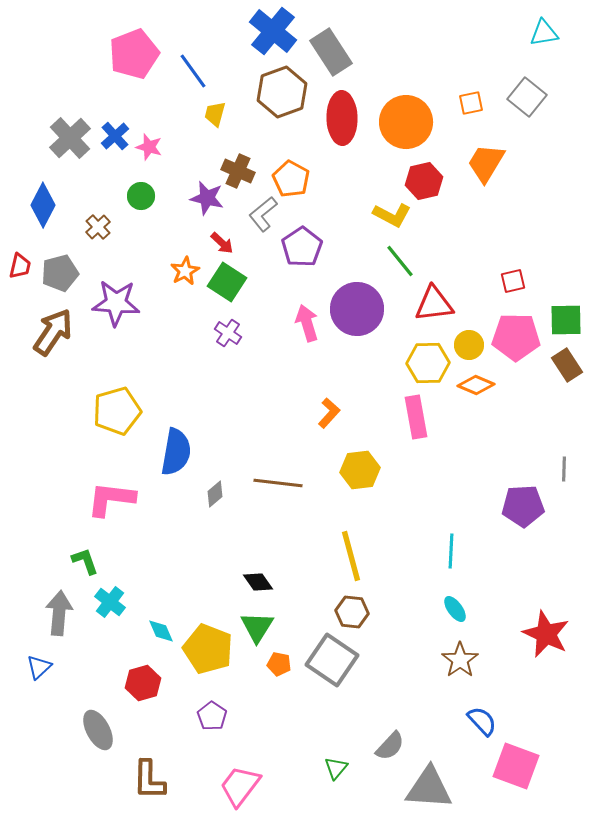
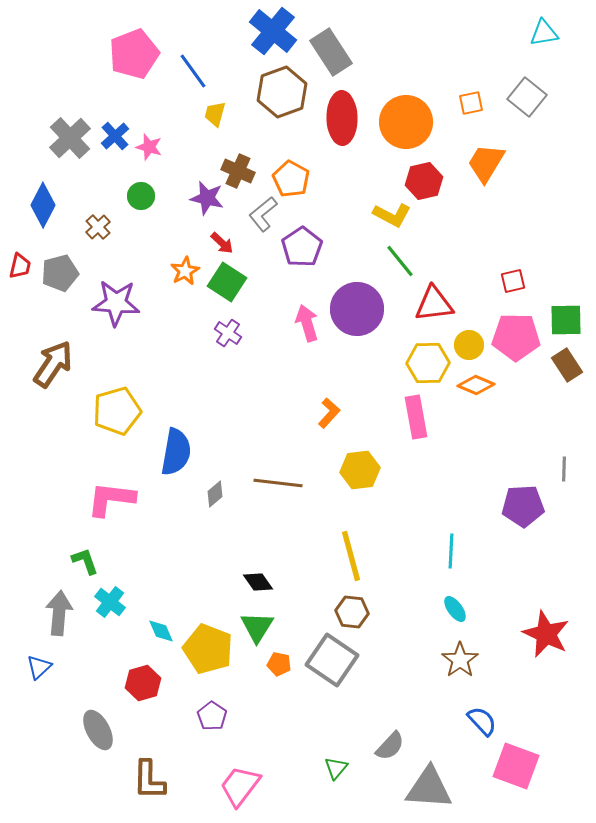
brown arrow at (53, 332): moved 32 px down
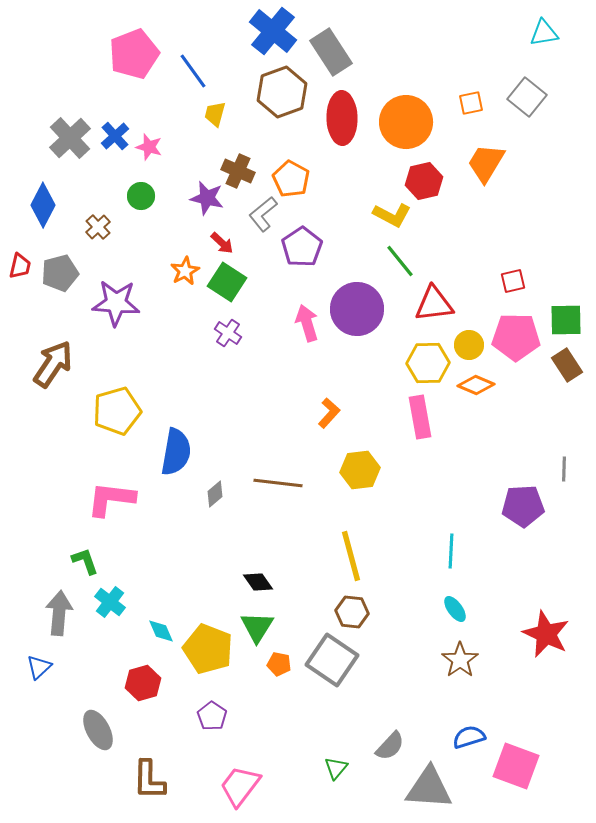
pink rectangle at (416, 417): moved 4 px right
blue semicircle at (482, 721): moved 13 px left, 16 px down; rotated 64 degrees counterclockwise
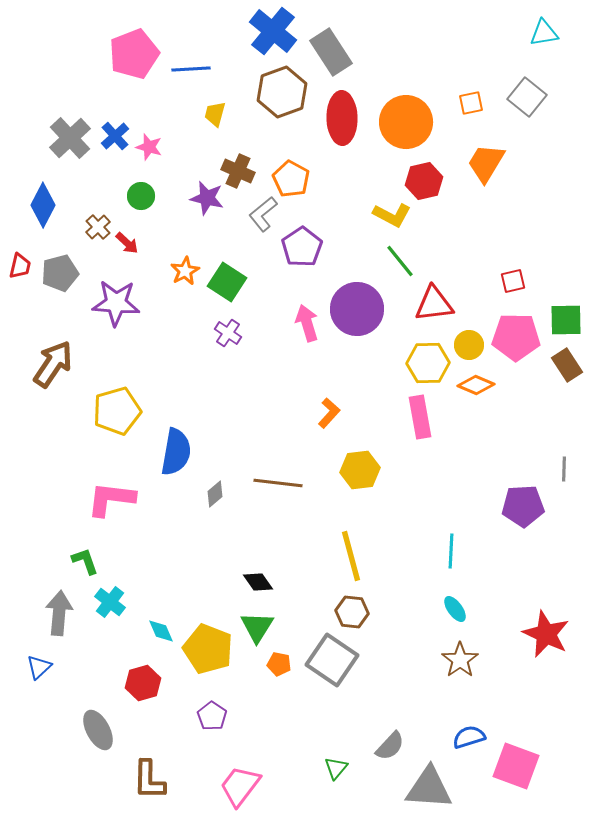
blue line at (193, 71): moved 2 px left, 2 px up; rotated 57 degrees counterclockwise
red arrow at (222, 243): moved 95 px left
